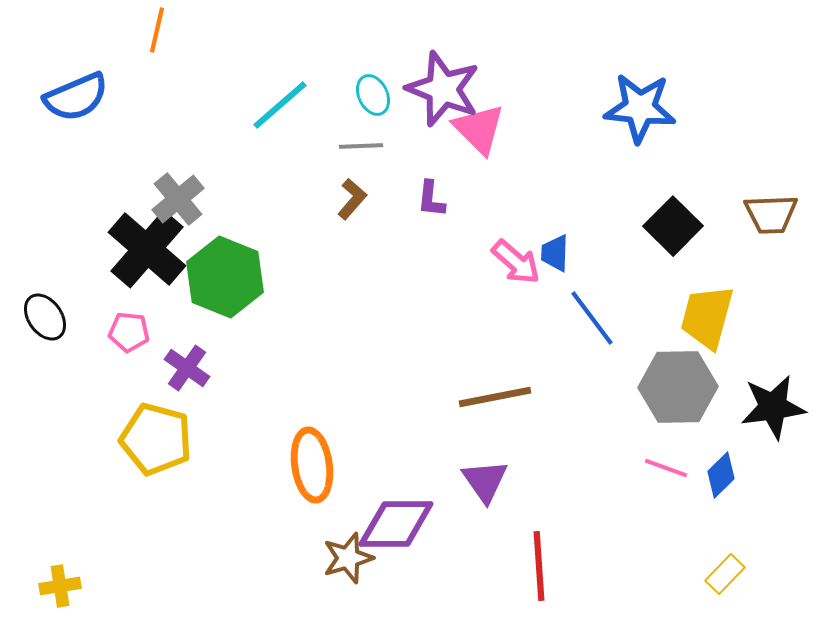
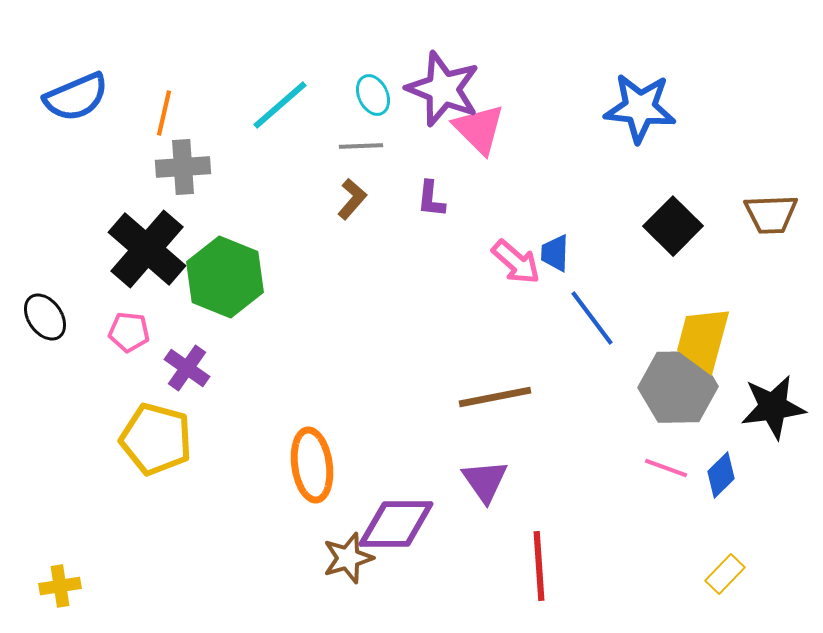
orange line: moved 7 px right, 83 px down
gray cross: moved 5 px right, 32 px up; rotated 36 degrees clockwise
yellow trapezoid: moved 4 px left, 22 px down
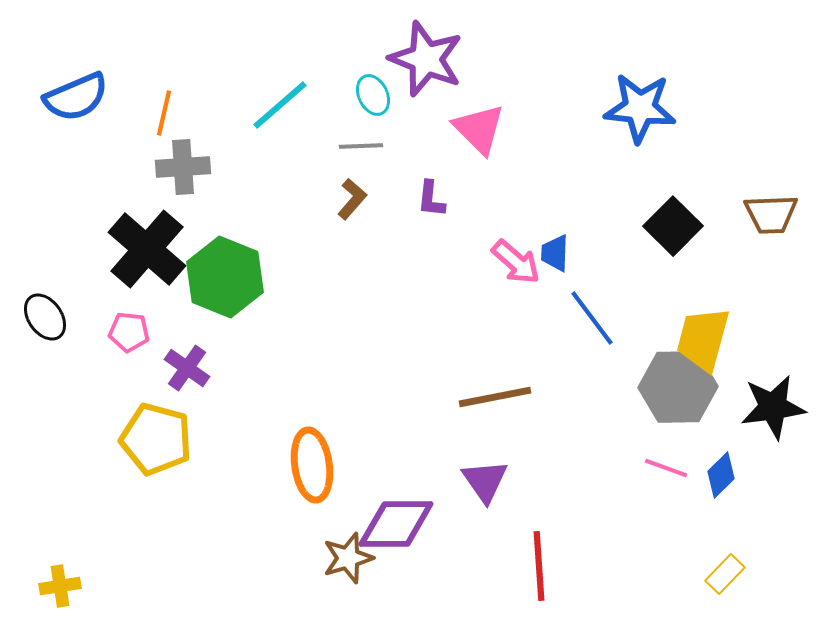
purple star: moved 17 px left, 30 px up
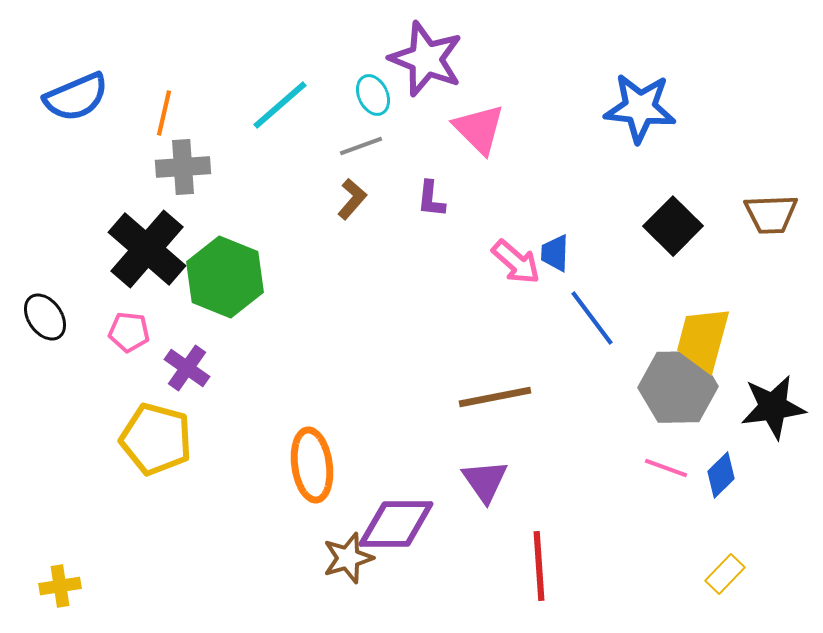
gray line: rotated 18 degrees counterclockwise
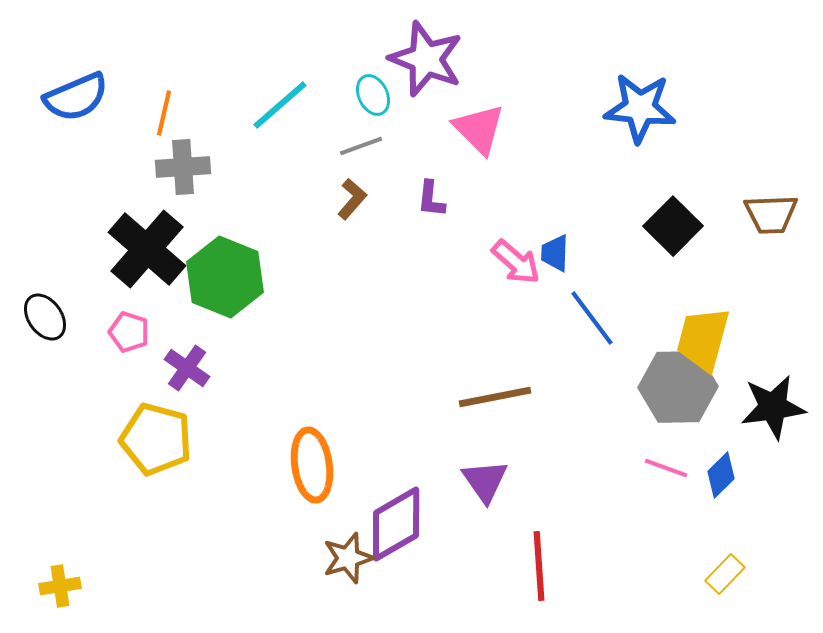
pink pentagon: rotated 12 degrees clockwise
purple diamond: rotated 30 degrees counterclockwise
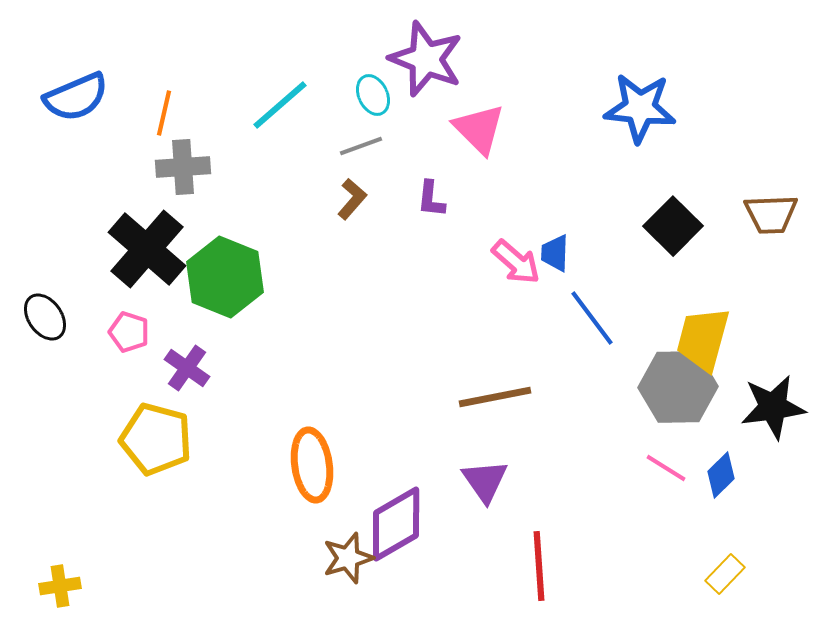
pink line: rotated 12 degrees clockwise
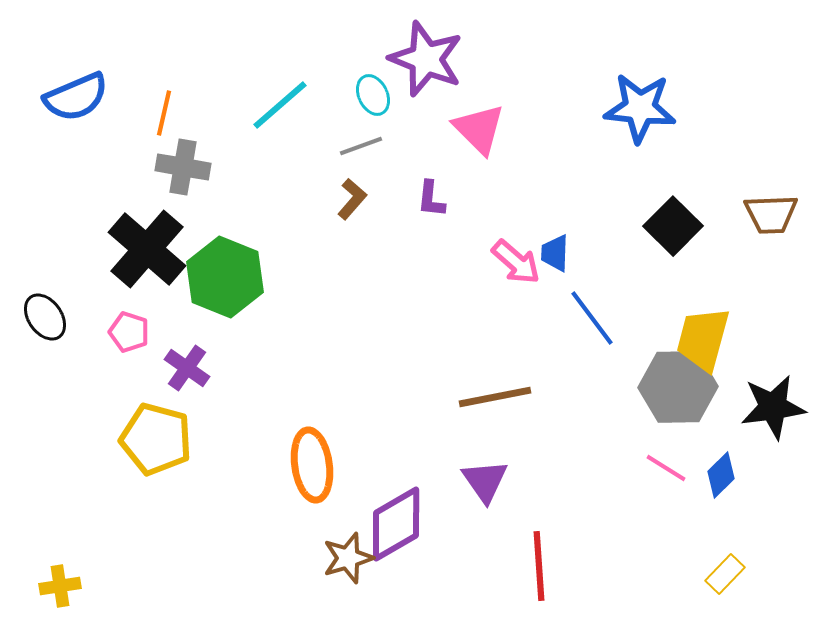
gray cross: rotated 14 degrees clockwise
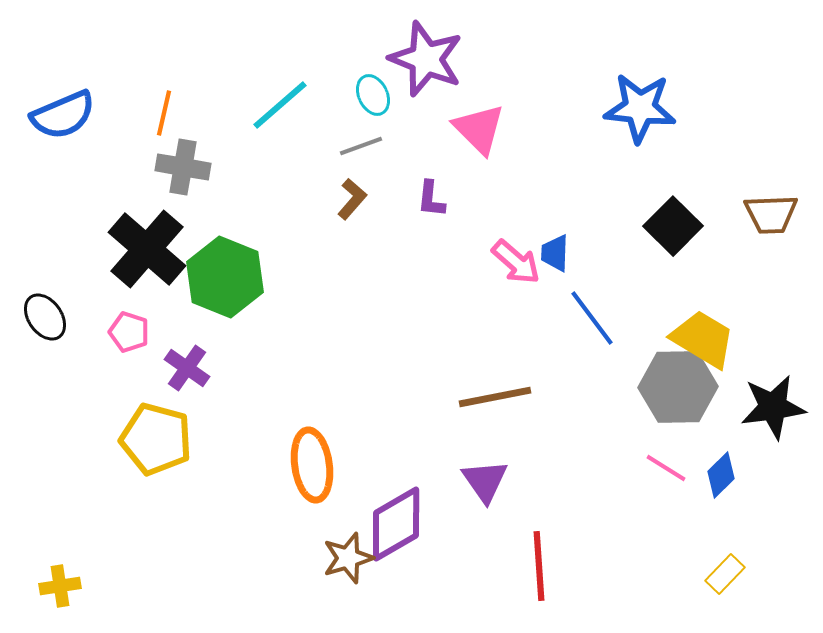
blue semicircle: moved 13 px left, 18 px down
yellow trapezoid: rotated 106 degrees clockwise
